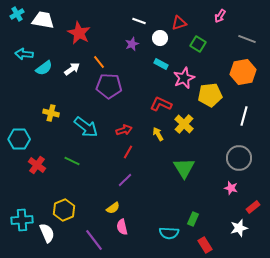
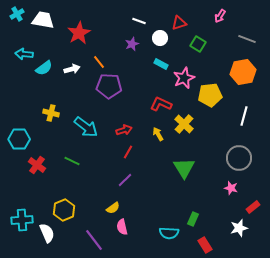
red star at (79, 33): rotated 15 degrees clockwise
white arrow at (72, 69): rotated 21 degrees clockwise
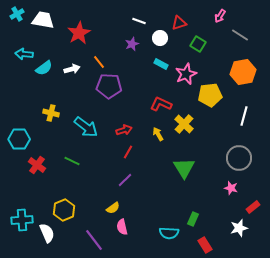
gray line at (247, 39): moved 7 px left, 4 px up; rotated 12 degrees clockwise
pink star at (184, 78): moved 2 px right, 4 px up
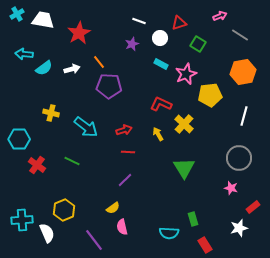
pink arrow at (220, 16): rotated 144 degrees counterclockwise
red line at (128, 152): rotated 64 degrees clockwise
green rectangle at (193, 219): rotated 40 degrees counterclockwise
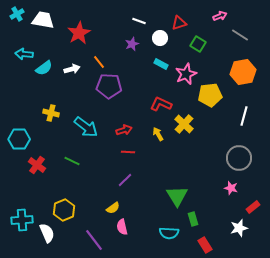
green triangle at (184, 168): moved 7 px left, 28 px down
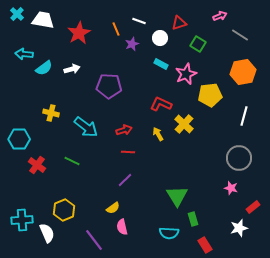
cyan cross at (17, 14): rotated 16 degrees counterclockwise
orange line at (99, 62): moved 17 px right, 33 px up; rotated 16 degrees clockwise
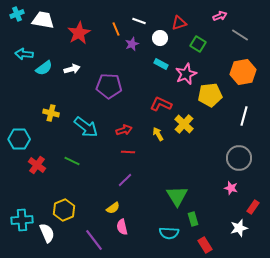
cyan cross at (17, 14): rotated 24 degrees clockwise
red rectangle at (253, 207): rotated 16 degrees counterclockwise
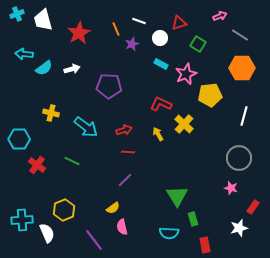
white trapezoid at (43, 20): rotated 115 degrees counterclockwise
orange hexagon at (243, 72): moved 1 px left, 4 px up; rotated 10 degrees clockwise
red rectangle at (205, 245): rotated 21 degrees clockwise
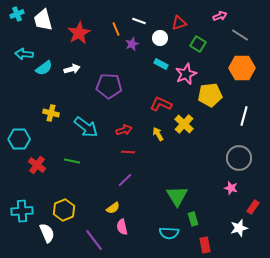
green line at (72, 161): rotated 14 degrees counterclockwise
cyan cross at (22, 220): moved 9 px up
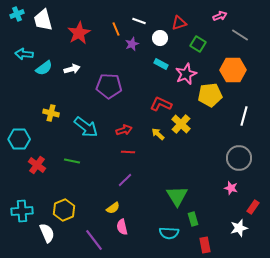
orange hexagon at (242, 68): moved 9 px left, 2 px down
yellow cross at (184, 124): moved 3 px left
yellow arrow at (158, 134): rotated 16 degrees counterclockwise
